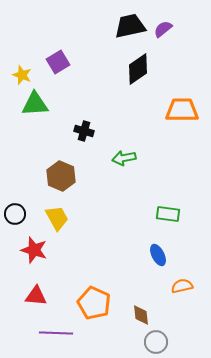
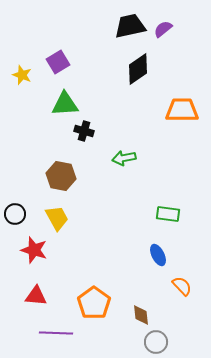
green triangle: moved 30 px right
brown hexagon: rotated 12 degrees counterclockwise
orange semicircle: rotated 60 degrees clockwise
orange pentagon: rotated 12 degrees clockwise
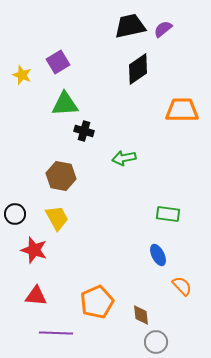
orange pentagon: moved 3 px right, 1 px up; rotated 12 degrees clockwise
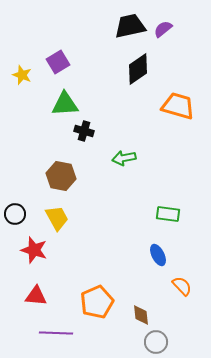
orange trapezoid: moved 4 px left, 4 px up; rotated 16 degrees clockwise
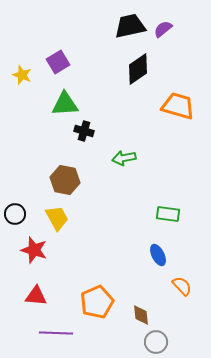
brown hexagon: moved 4 px right, 4 px down
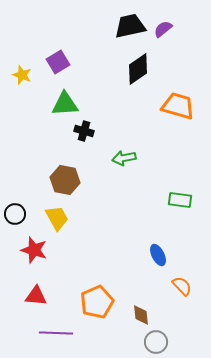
green rectangle: moved 12 px right, 14 px up
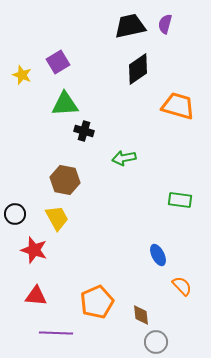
purple semicircle: moved 2 px right, 5 px up; rotated 36 degrees counterclockwise
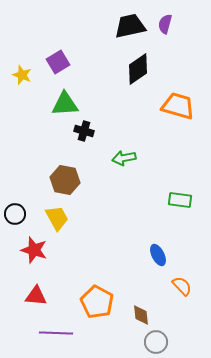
orange pentagon: rotated 20 degrees counterclockwise
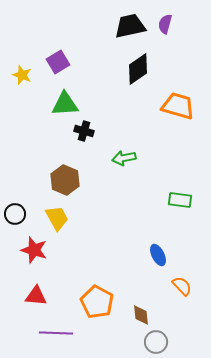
brown hexagon: rotated 12 degrees clockwise
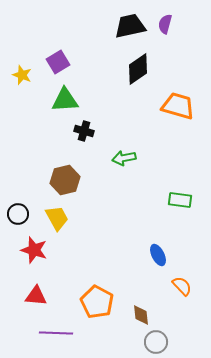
green triangle: moved 4 px up
brown hexagon: rotated 24 degrees clockwise
black circle: moved 3 px right
